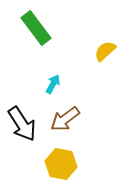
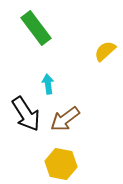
cyan arrow: moved 5 px left; rotated 36 degrees counterclockwise
black arrow: moved 4 px right, 10 px up
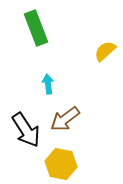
green rectangle: rotated 16 degrees clockwise
black arrow: moved 16 px down
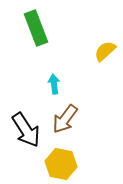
cyan arrow: moved 6 px right
brown arrow: rotated 16 degrees counterclockwise
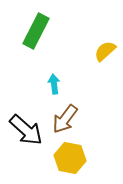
green rectangle: moved 3 px down; rotated 48 degrees clockwise
black arrow: rotated 15 degrees counterclockwise
yellow hexagon: moved 9 px right, 6 px up
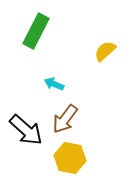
cyan arrow: rotated 60 degrees counterclockwise
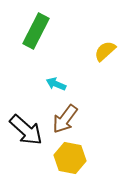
cyan arrow: moved 2 px right
